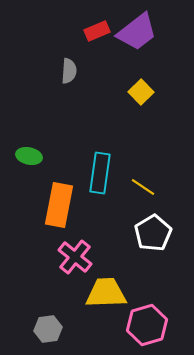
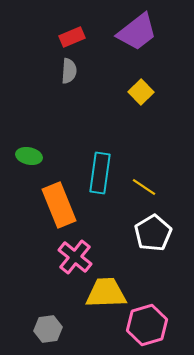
red rectangle: moved 25 px left, 6 px down
yellow line: moved 1 px right
orange rectangle: rotated 33 degrees counterclockwise
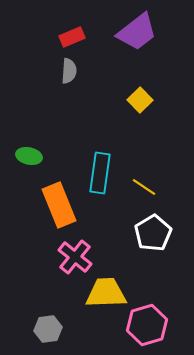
yellow square: moved 1 px left, 8 px down
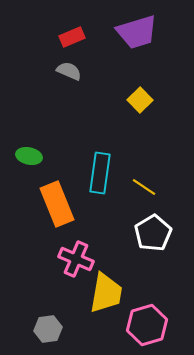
purple trapezoid: rotated 21 degrees clockwise
gray semicircle: rotated 70 degrees counterclockwise
orange rectangle: moved 2 px left, 1 px up
pink cross: moved 1 px right, 2 px down; rotated 16 degrees counterclockwise
yellow trapezoid: rotated 102 degrees clockwise
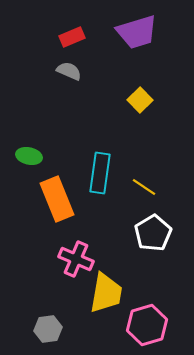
orange rectangle: moved 5 px up
